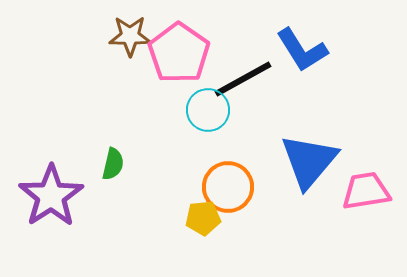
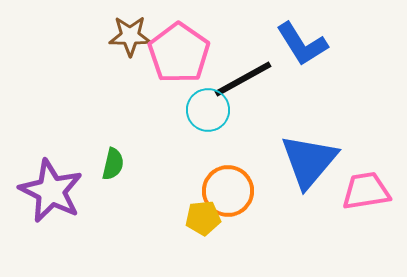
blue L-shape: moved 6 px up
orange circle: moved 4 px down
purple star: moved 5 px up; rotated 12 degrees counterclockwise
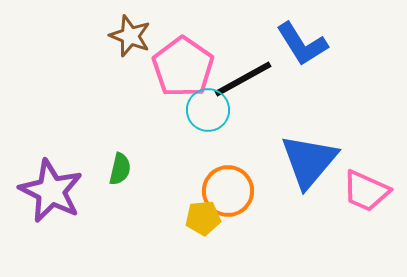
brown star: rotated 21 degrees clockwise
pink pentagon: moved 4 px right, 14 px down
green semicircle: moved 7 px right, 5 px down
pink trapezoid: rotated 147 degrees counterclockwise
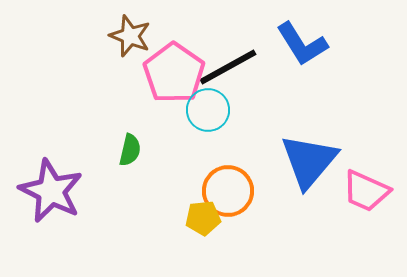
pink pentagon: moved 9 px left, 6 px down
black line: moved 15 px left, 12 px up
green semicircle: moved 10 px right, 19 px up
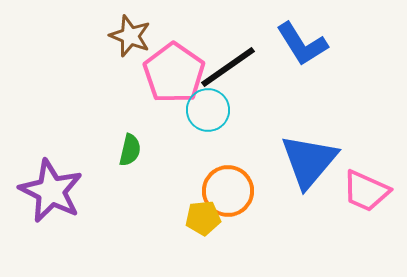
black line: rotated 6 degrees counterclockwise
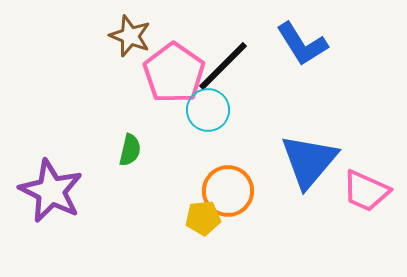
black line: moved 5 px left, 1 px up; rotated 10 degrees counterclockwise
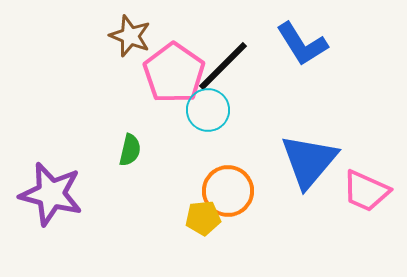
purple star: moved 3 px down; rotated 12 degrees counterclockwise
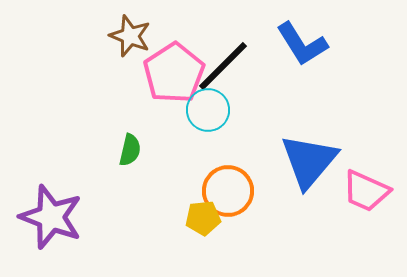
pink pentagon: rotated 4 degrees clockwise
purple star: moved 23 px down; rotated 6 degrees clockwise
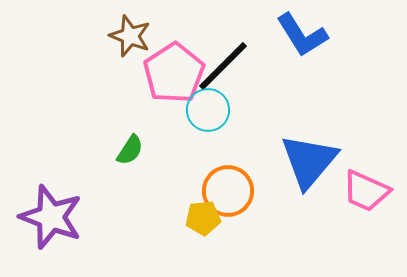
blue L-shape: moved 9 px up
green semicircle: rotated 20 degrees clockwise
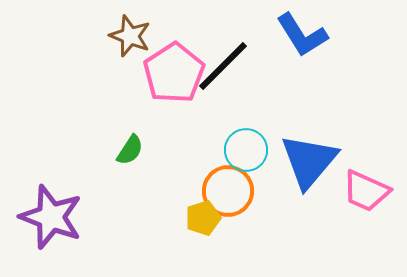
cyan circle: moved 38 px right, 40 px down
yellow pentagon: rotated 12 degrees counterclockwise
